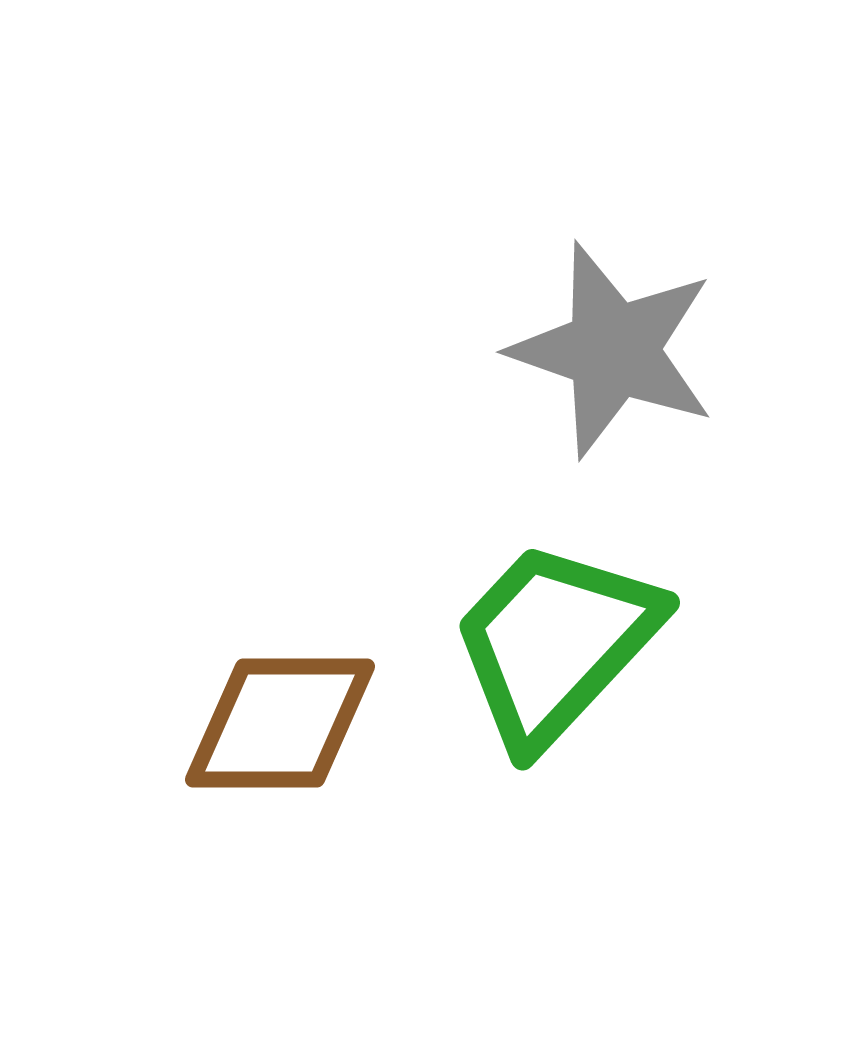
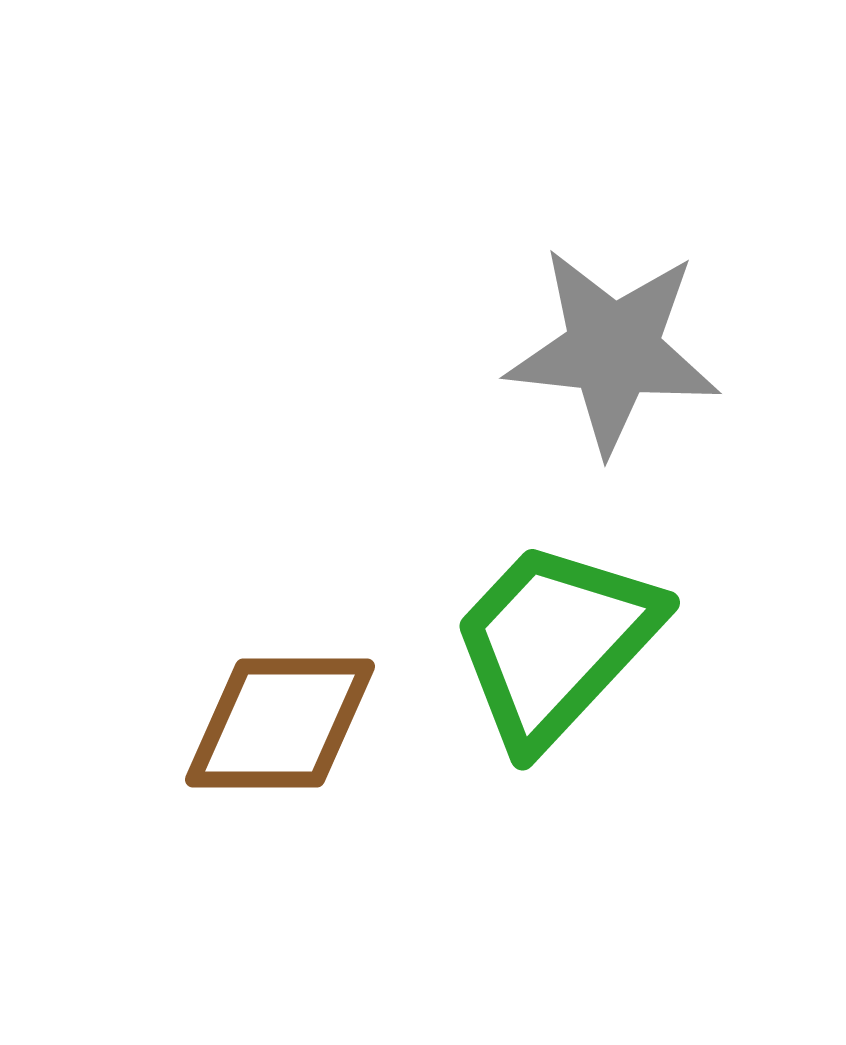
gray star: rotated 13 degrees counterclockwise
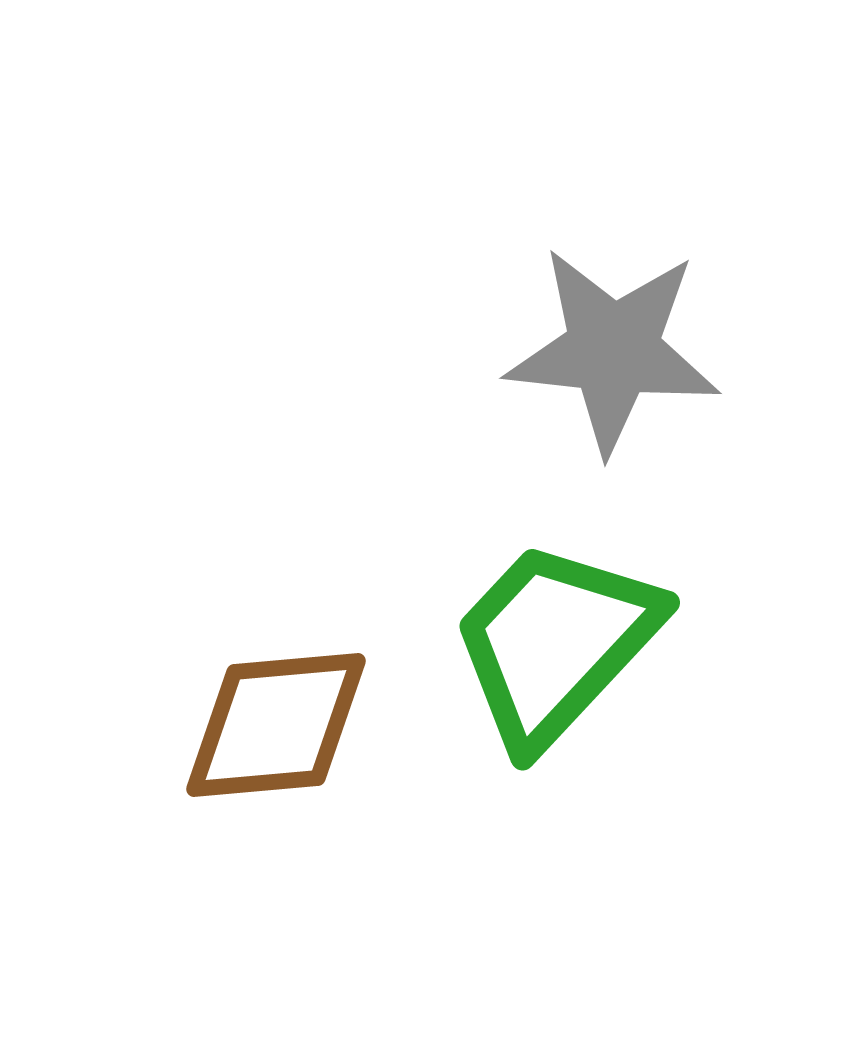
brown diamond: moved 4 px left, 2 px down; rotated 5 degrees counterclockwise
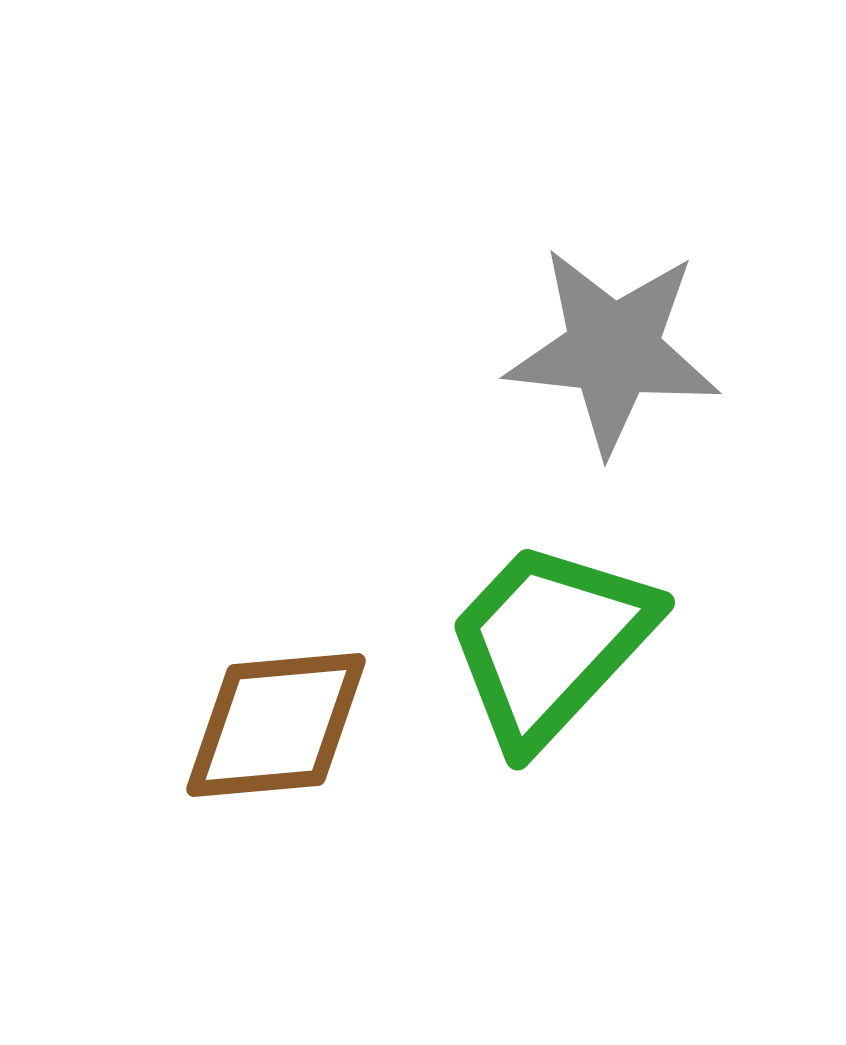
green trapezoid: moved 5 px left
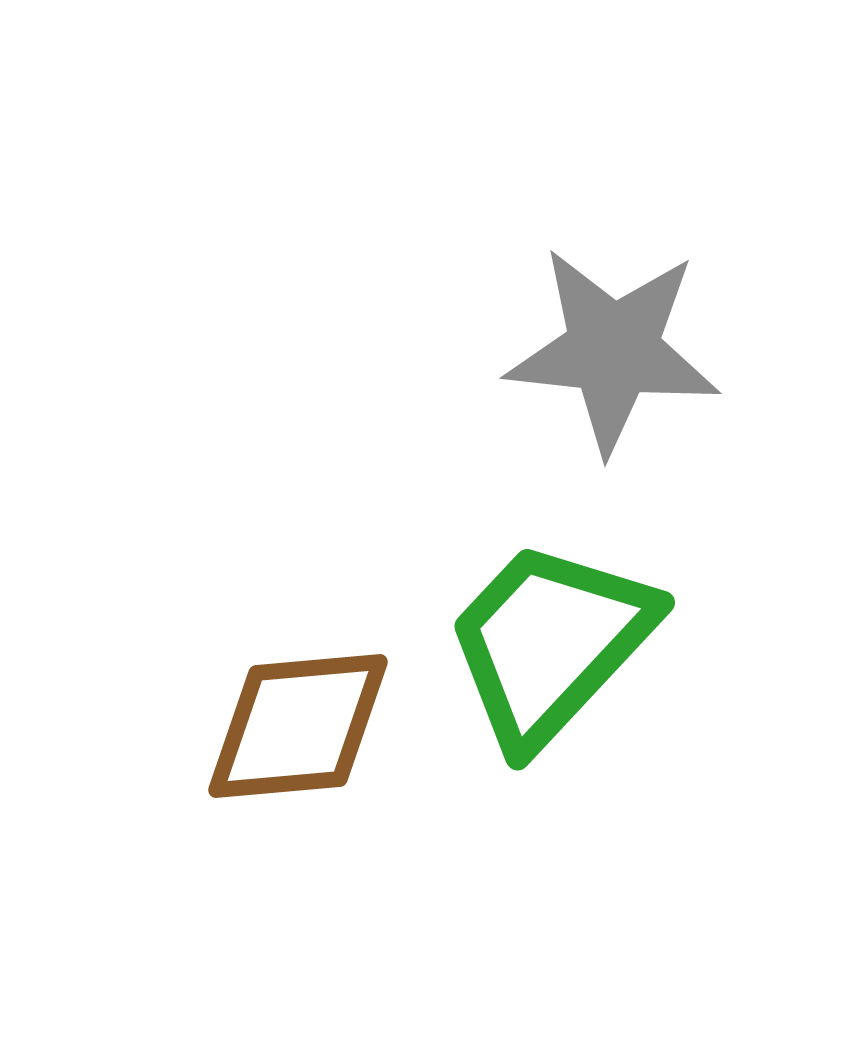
brown diamond: moved 22 px right, 1 px down
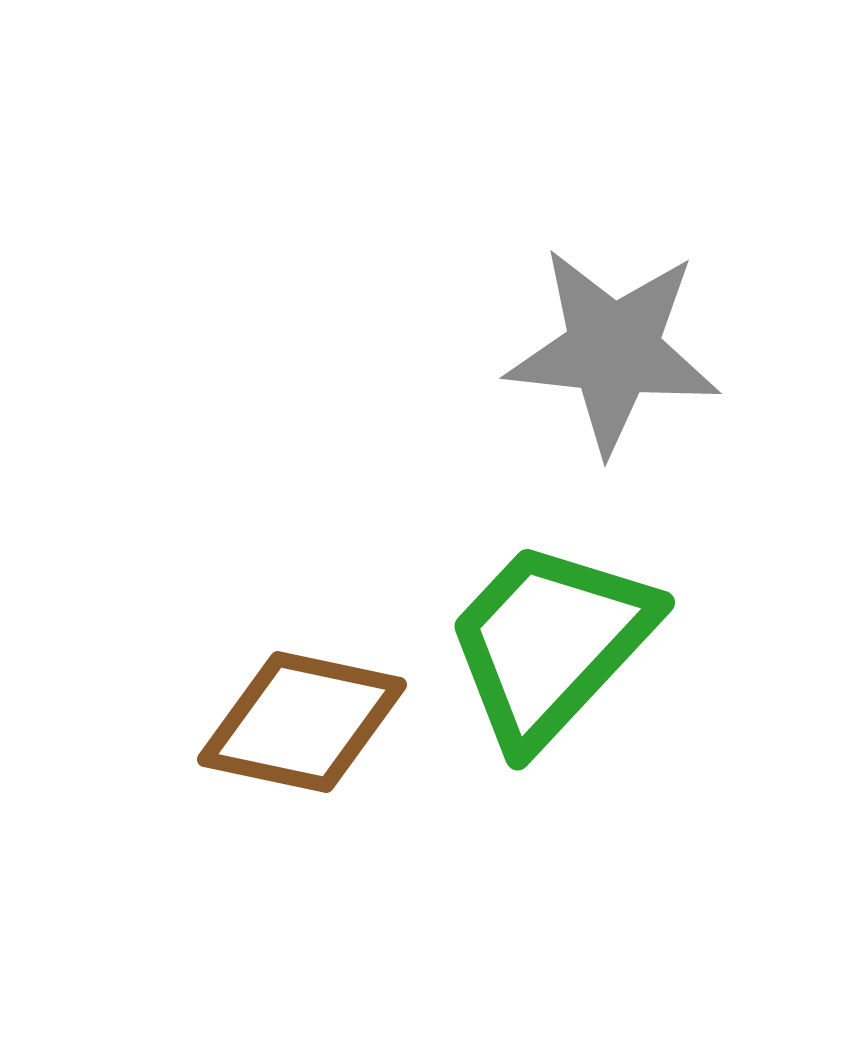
brown diamond: moved 4 px right, 4 px up; rotated 17 degrees clockwise
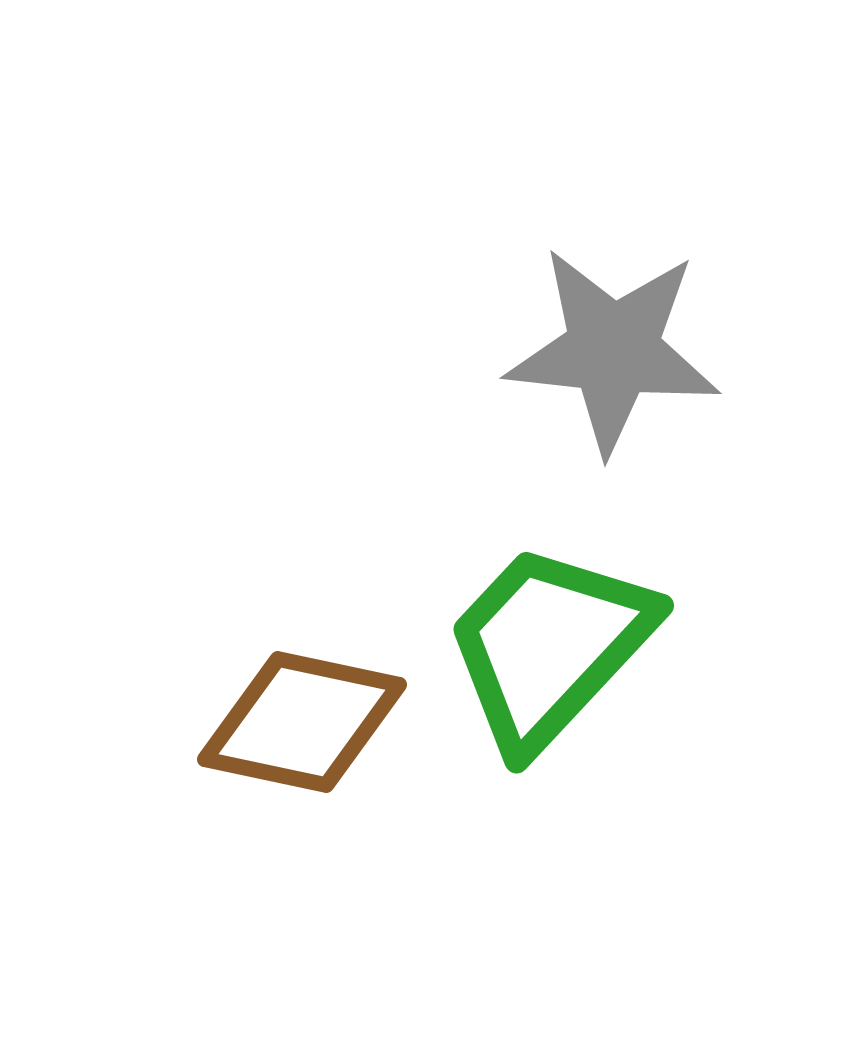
green trapezoid: moved 1 px left, 3 px down
